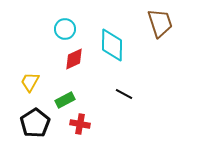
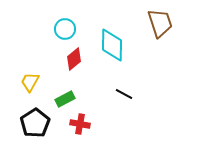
red diamond: rotated 15 degrees counterclockwise
green rectangle: moved 1 px up
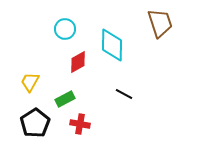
red diamond: moved 4 px right, 3 px down; rotated 10 degrees clockwise
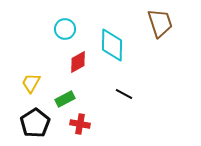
yellow trapezoid: moved 1 px right, 1 px down
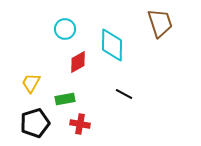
green rectangle: rotated 18 degrees clockwise
black pentagon: rotated 16 degrees clockwise
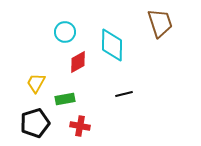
cyan circle: moved 3 px down
yellow trapezoid: moved 5 px right
black line: rotated 42 degrees counterclockwise
red cross: moved 2 px down
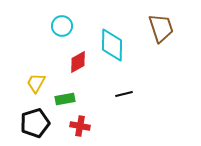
brown trapezoid: moved 1 px right, 5 px down
cyan circle: moved 3 px left, 6 px up
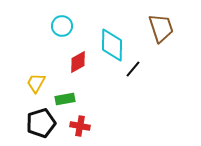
black line: moved 9 px right, 25 px up; rotated 36 degrees counterclockwise
black pentagon: moved 6 px right
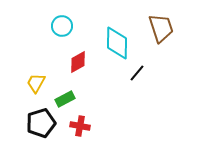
cyan diamond: moved 5 px right, 2 px up
black line: moved 4 px right, 4 px down
green rectangle: rotated 18 degrees counterclockwise
